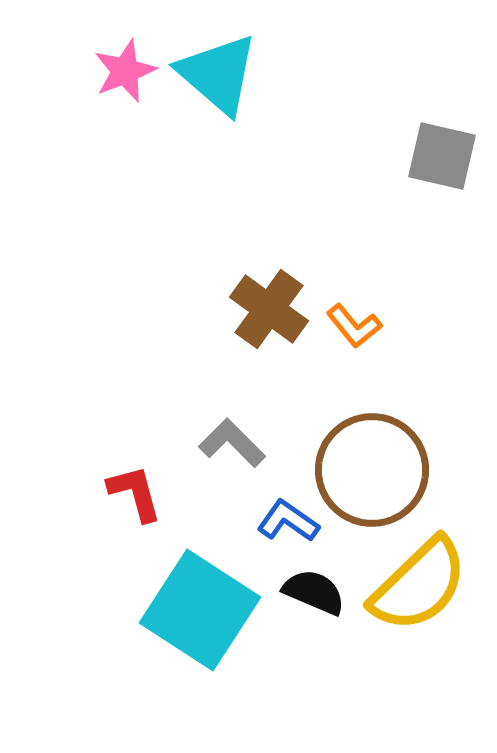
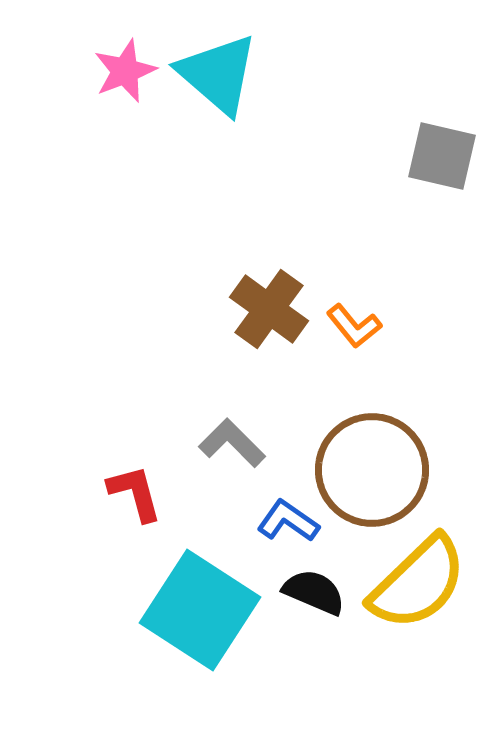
yellow semicircle: moved 1 px left, 2 px up
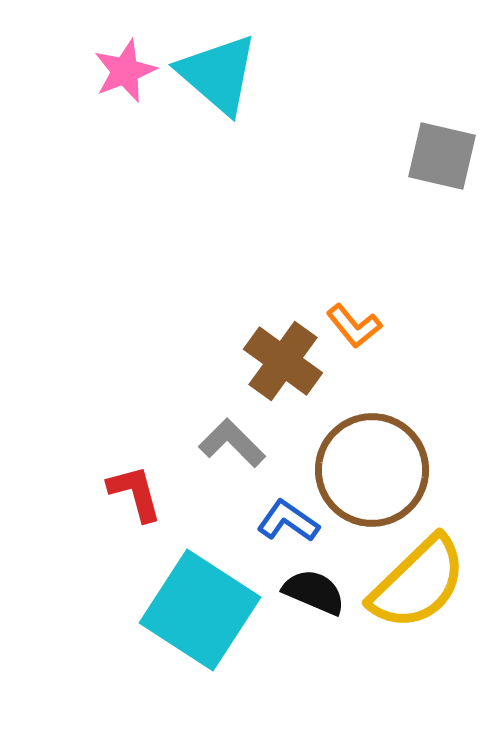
brown cross: moved 14 px right, 52 px down
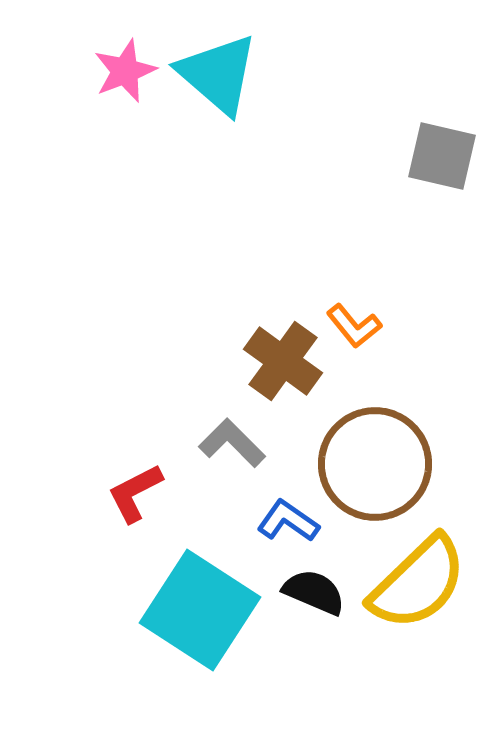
brown circle: moved 3 px right, 6 px up
red L-shape: rotated 102 degrees counterclockwise
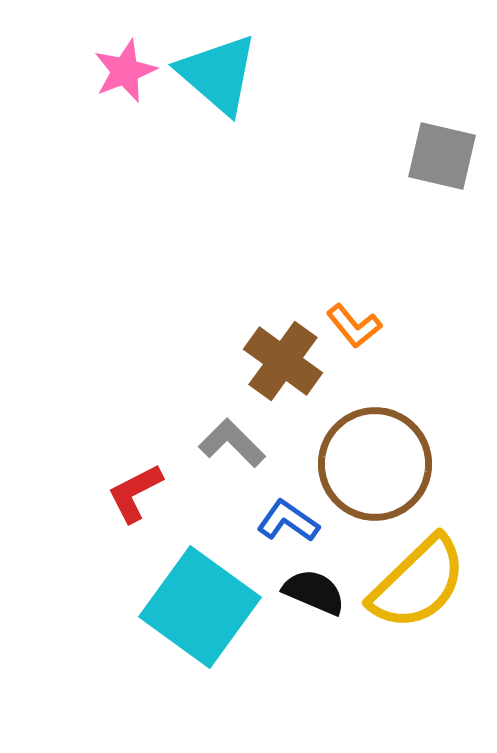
cyan square: moved 3 px up; rotated 3 degrees clockwise
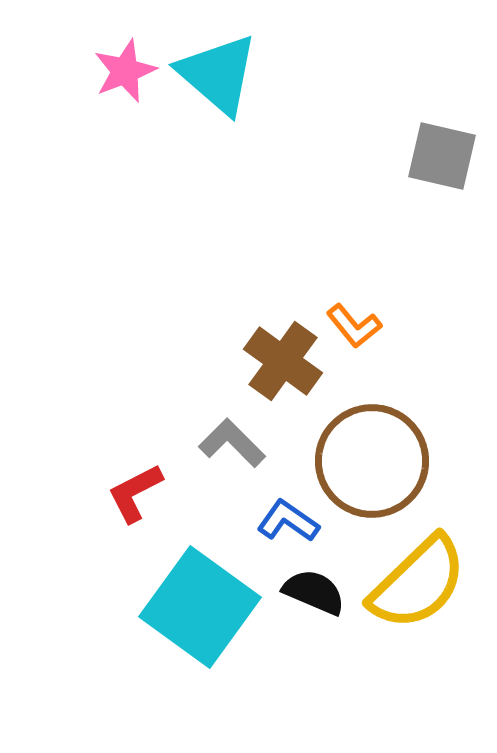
brown circle: moved 3 px left, 3 px up
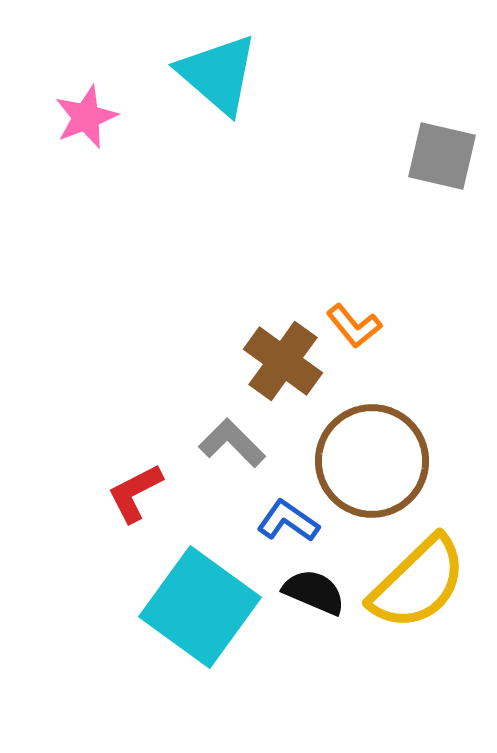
pink star: moved 39 px left, 46 px down
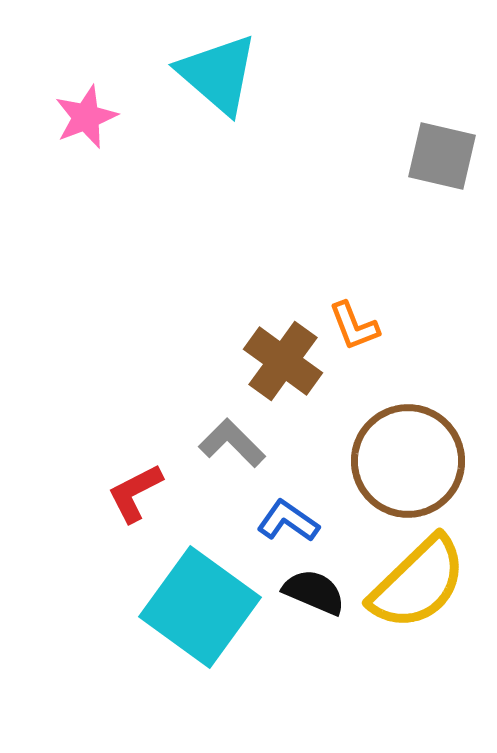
orange L-shape: rotated 18 degrees clockwise
brown circle: moved 36 px right
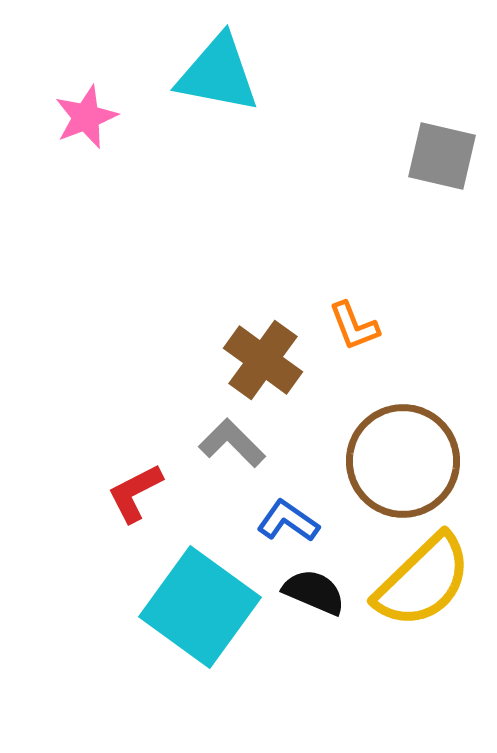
cyan triangle: rotated 30 degrees counterclockwise
brown cross: moved 20 px left, 1 px up
brown circle: moved 5 px left
yellow semicircle: moved 5 px right, 2 px up
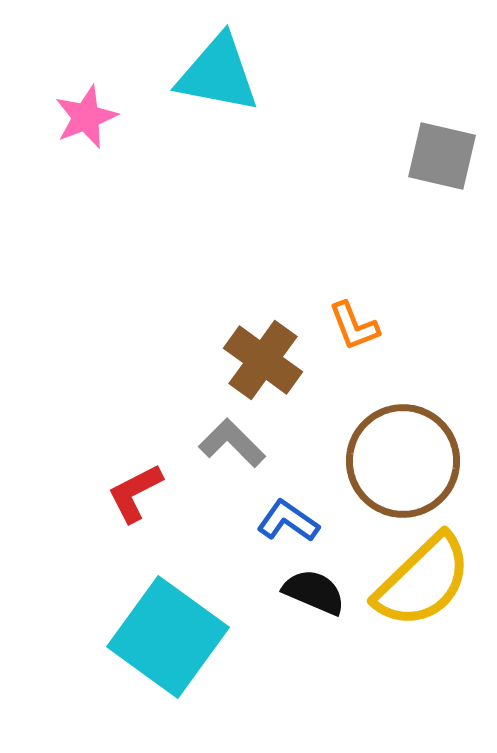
cyan square: moved 32 px left, 30 px down
